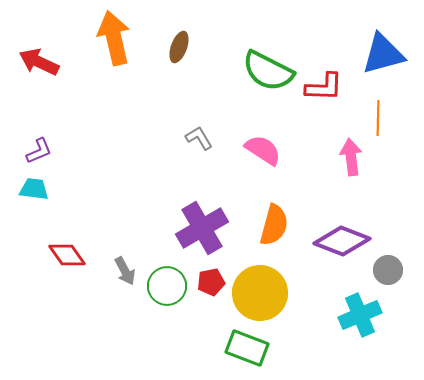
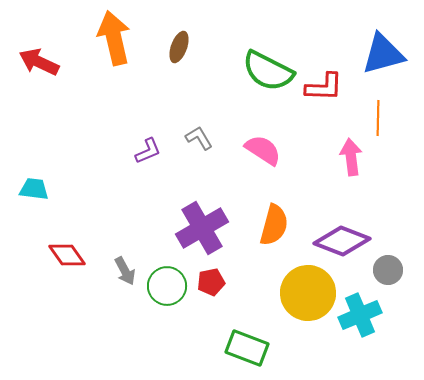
purple L-shape: moved 109 px right
yellow circle: moved 48 px right
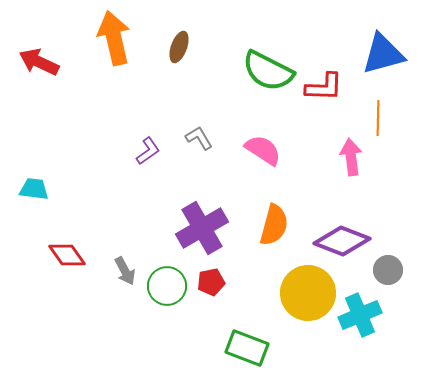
purple L-shape: rotated 12 degrees counterclockwise
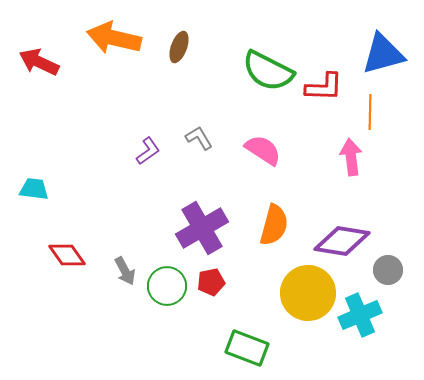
orange arrow: rotated 64 degrees counterclockwise
orange line: moved 8 px left, 6 px up
purple diamond: rotated 12 degrees counterclockwise
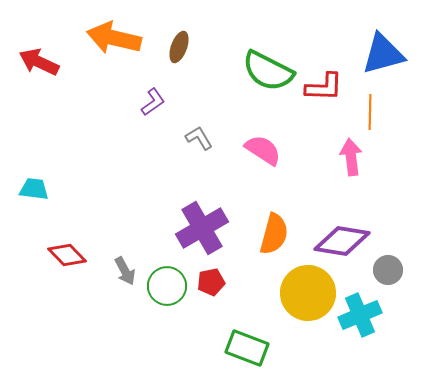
purple L-shape: moved 5 px right, 49 px up
orange semicircle: moved 9 px down
red diamond: rotated 9 degrees counterclockwise
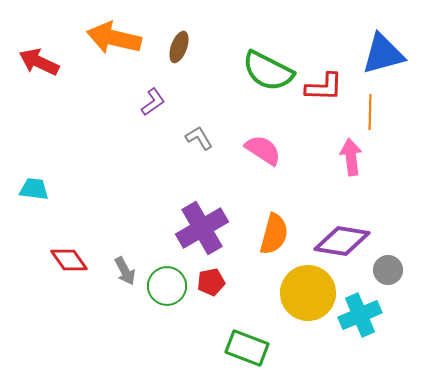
red diamond: moved 2 px right, 5 px down; rotated 9 degrees clockwise
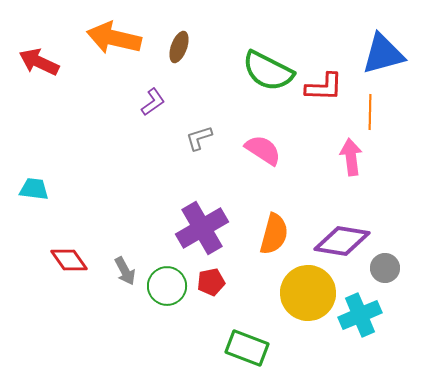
gray L-shape: rotated 76 degrees counterclockwise
gray circle: moved 3 px left, 2 px up
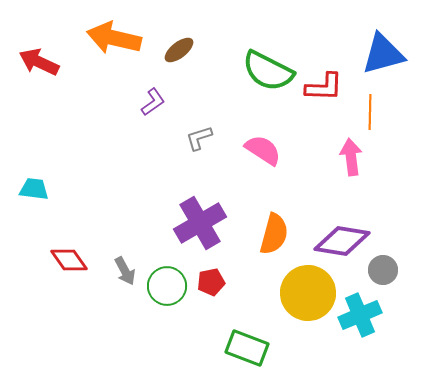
brown ellipse: moved 3 px down; rotated 32 degrees clockwise
purple cross: moved 2 px left, 5 px up
gray circle: moved 2 px left, 2 px down
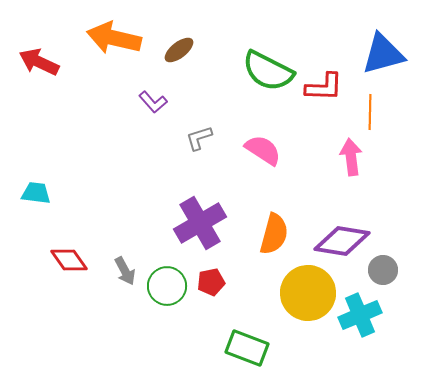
purple L-shape: rotated 84 degrees clockwise
cyan trapezoid: moved 2 px right, 4 px down
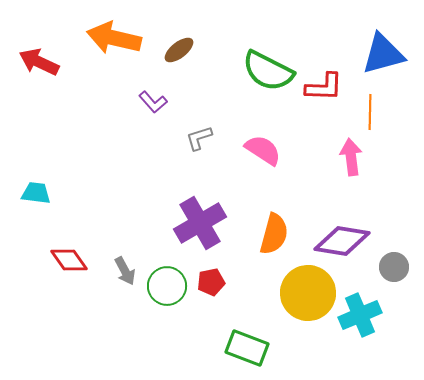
gray circle: moved 11 px right, 3 px up
